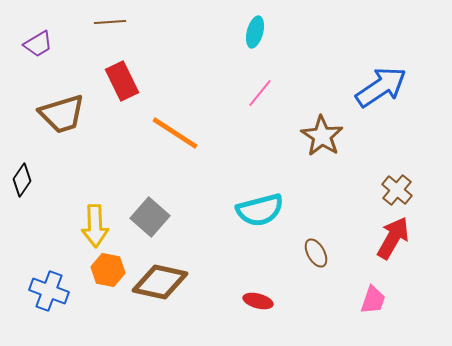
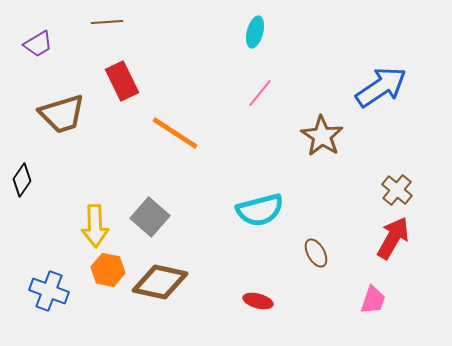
brown line: moved 3 px left
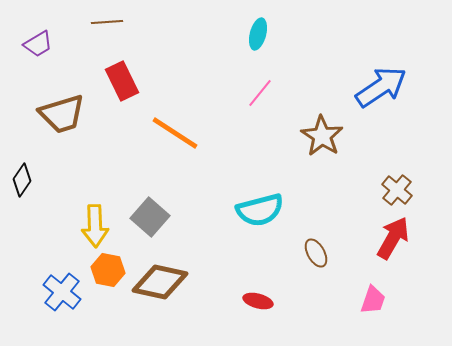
cyan ellipse: moved 3 px right, 2 px down
blue cross: moved 13 px right, 1 px down; rotated 18 degrees clockwise
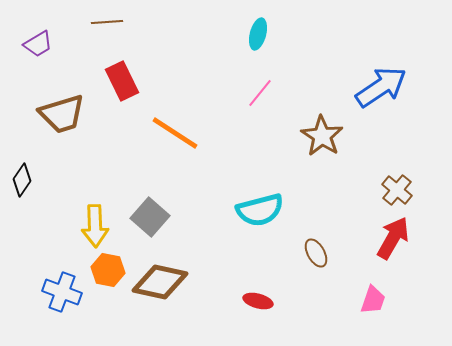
blue cross: rotated 18 degrees counterclockwise
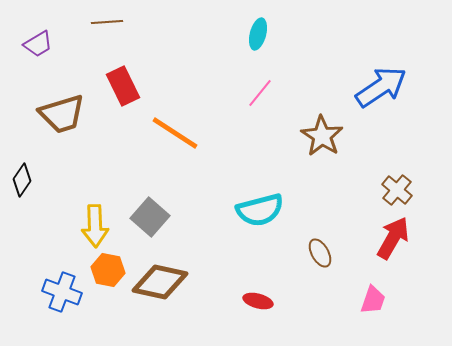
red rectangle: moved 1 px right, 5 px down
brown ellipse: moved 4 px right
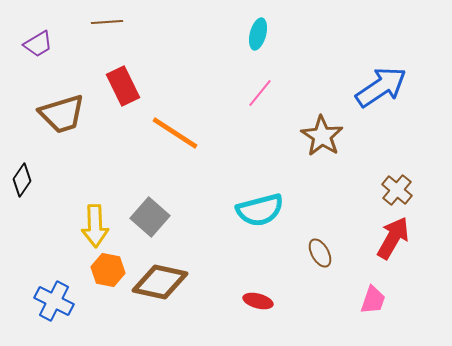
blue cross: moved 8 px left, 9 px down; rotated 6 degrees clockwise
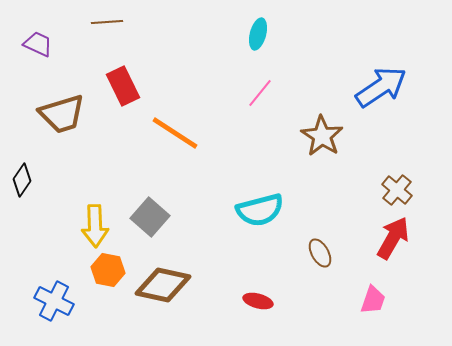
purple trapezoid: rotated 124 degrees counterclockwise
brown diamond: moved 3 px right, 3 px down
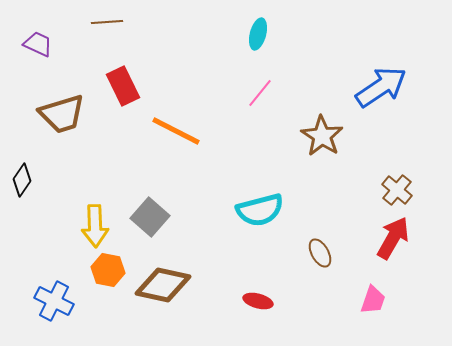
orange line: moved 1 px right, 2 px up; rotated 6 degrees counterclockwise
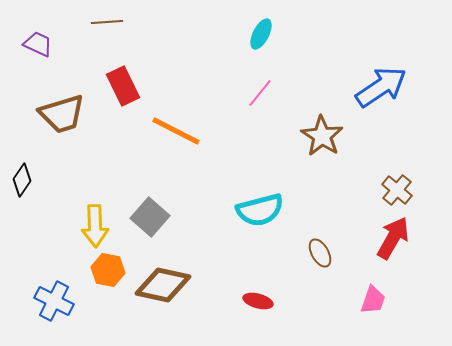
cyan ellipse: moved 3 px right; rotated 12 degrees clockwise
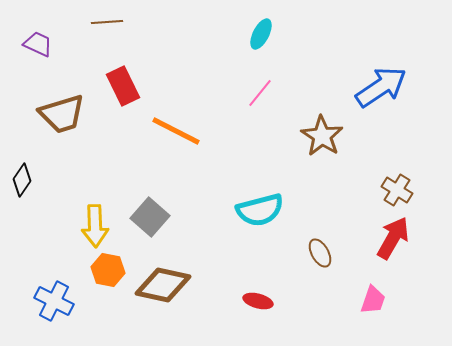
brown cross: rotated 8 degrees counterclockwise
